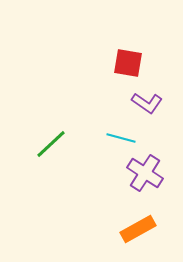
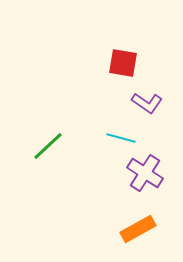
red square: moved 5 px left
green line: moved 3 px left, 2 px down
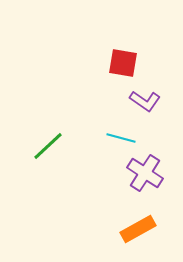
purple L-shape: moved 2 px left, 2 px up
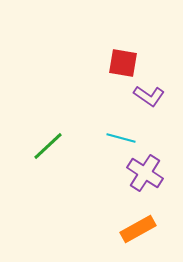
purple L-shape: moved 4 px right, 5 px up
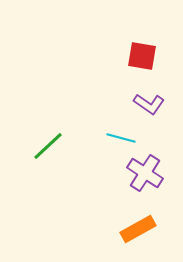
red square: moved 19 px right, 7 px up
purple L-shape: moved 8 px down
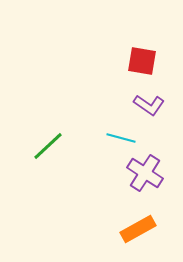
red square: moved 5 px down
purple L-shape: moved 1 px down
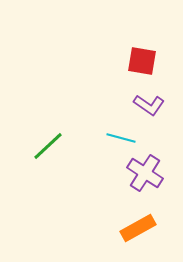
orange rectangle: moved 1 px up
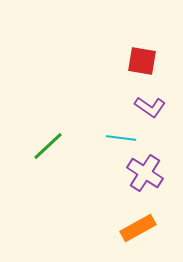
purple L-shape: moved 1 px right, 2 px down
cyan line: rotated 8 degrees counterclockwise
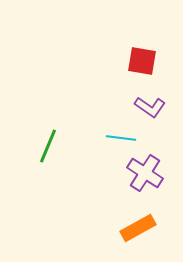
green line: rotated 24 degrees counterclockwise
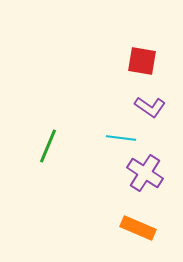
orange rectangle: rotated 52 degrees clockwise
